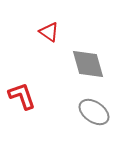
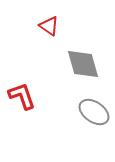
red triangle: moved 6 px up
gray diamond: moved 5 px left
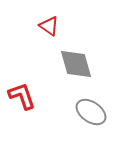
gray diamond: moved 7 px left
gray ellipse: moved 3 px left
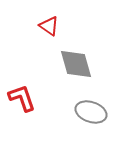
red L-shape: moved 2 px down
gray ellipse: rotated 16 degrees counterclockwise
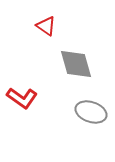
red triangle: moved 3 px left
red L-shape: rotated 144 degrees clockwise
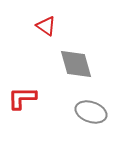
red L-shape: rotated 144 degrees clockwise
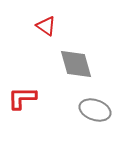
gray ellipse: moved 4 px right, 2 px up
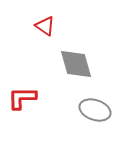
red triangle: moved 1 px left
